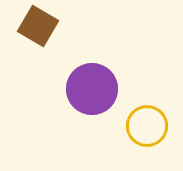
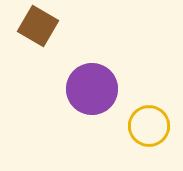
yellow circle: moved 2 px right
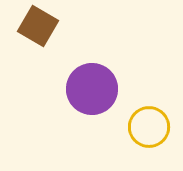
yellow circle: moved 1 px down
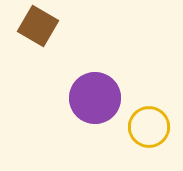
purple circle: moved 3 px right, 9 px down
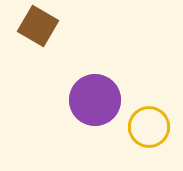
purple circle: moved 2 px down
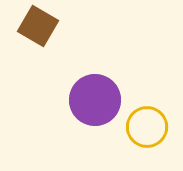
yellow circle: moved 2 px left
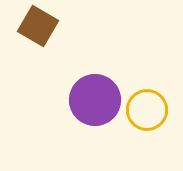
yellow circle: moved 17 px up
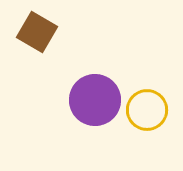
brown square: moved 1 px left, 6 px down
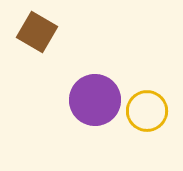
yellow circle: moved 1 px down
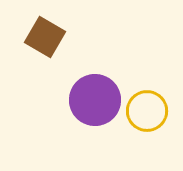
brown square: moved 8 px right, 5 px down
